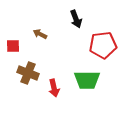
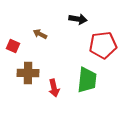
black arrow: moved 2 px right; rotated 60 degrees counterclockwise
red square: rotated 24 degrees clockwise
brown cross: rotated 20 degrees counterclockwise
green trapezoid: rotated 84 degrees counterclockwise
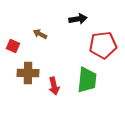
black arrow: rotated 18 degrees counterclockwise
red arrow: moved 2 px up
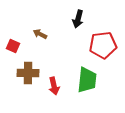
black arrow: rotated 114 degrees clockwise
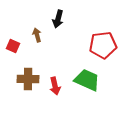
black arrow: moved 20 px left
brown arrow: moved 3 px left, 1 px down; rotated 48 degrees clockwise
brown cross: moved 6 px down
green trapezoid: rotated 72 degrees counterclockwise
red arrow: moved 1 px right
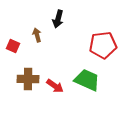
red arrow: rotated 42 degrees counterclockwise
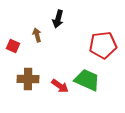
red arrow: moved 5 px right
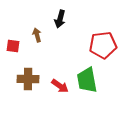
black arrow: moved 2 px right
red square: rotated 16 degrees counterclockwise
green trapezoid: rotated 124 degrees counterclockwise
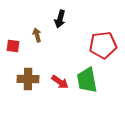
red arrow: moved 4 px up
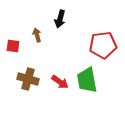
brown cross: rotated 15 degrees clockwise
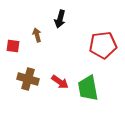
green trapezoid: moved 1 px right, 8 px down
